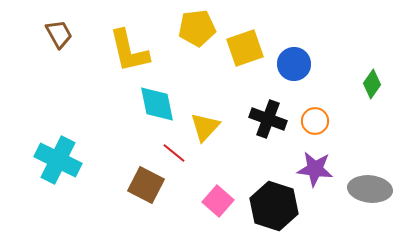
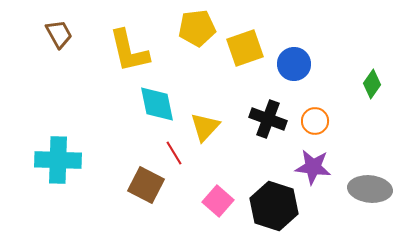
red line: rotated 20 degrees clockwise
cyan cross: rotated 24 degrees counterclockwise
purple star: moved 2 px left, 2 px up
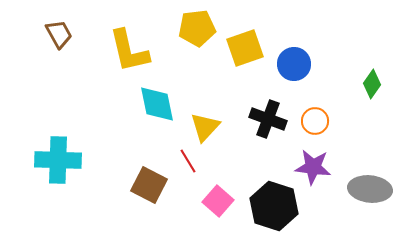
red line: moved 14 px right, 8 px down
brown square: moved 3 px right
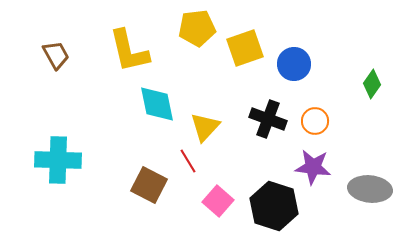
brown trapezoid: moved 3 px left, 21 px down
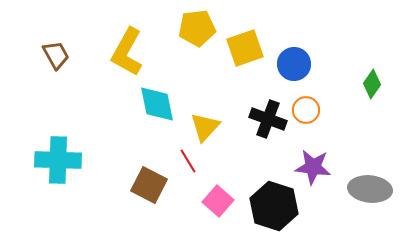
yellow L-shape: moved 2 px left, 1 px down; rotated 42 degrees clockwise
orange circle: moved 9 px left, 11 px up
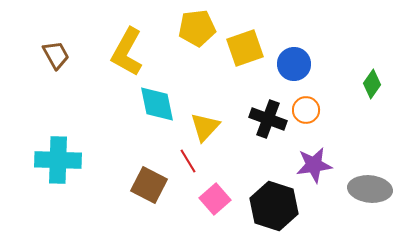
purple star: moved 1 px right, 2 px up; rotated 15 degrees counterclockwise
pink square: moved 3 px left, 2 px up; rotated 8 degrees clockwise
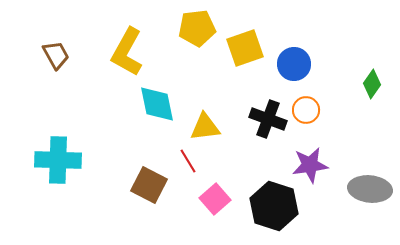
yellow triangle: rotated 40 degrees clockwise
purple star: moved 4 px left
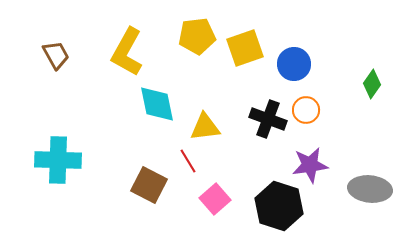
yellow pentagon: moved 8 px down
black hexagon: moved 5 px right
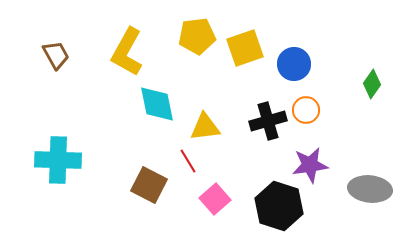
black cross: moved 2 px down; rotated 36 degrees counterclockwise
